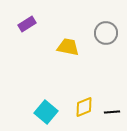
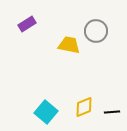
gray circle: moved 10 px left, 2 px up
yellow trapezoid: moved 1 px right, 2 px up
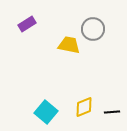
gray circle: moved 3 px left, 2 px up
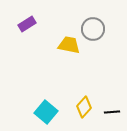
yellow diamond: rotated 25 degrees counterclockwise
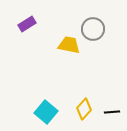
yellow diamond: moved 2 px down
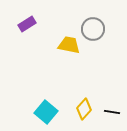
black line: rotated 14 degrees clockwise
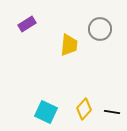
gray circle: moved 7 px right
yellow trapezoid: rotated 85 degrees clockwise
cyan square: rotated 15 degrees counterclockwise
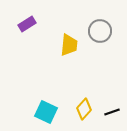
gray circle: moved 2 px down
black line: rotated 28 degrees counterclockwise
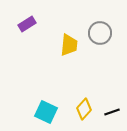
gray circle: moved 2 px down
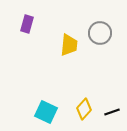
purple rectangle: rotated 42 degrees counterclockwise
